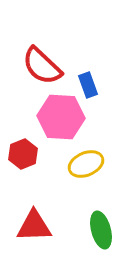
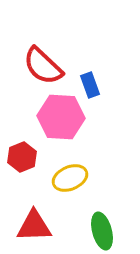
red semicircle: moved 1 px right
blue rectangle: moved 2 px right
red hexagon: moved 1 px left, 3 px down
yellow ellipse: moved 16 px left, 14 px down
green ellipse: moved 1 px right, 1 px down
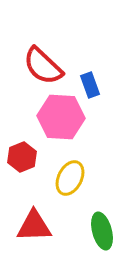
yellow ellipse: rotated 40 degrees counterclockwise
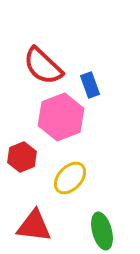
pink hexagon: rotated 24 degrees counterclockwise
yellow ellipse: rotated 16 degrees clockwise
red triangle: rotated 9 degrees clockwise
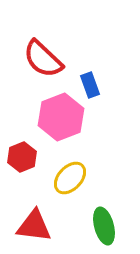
red semicircle: moved 7 px up
green ellipse: moved 2 px right, 5 px up
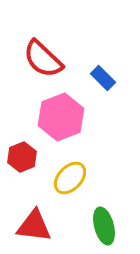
blue rectangle: moved 13 px right, 7 px up; rotated 25 degrees counterclockwise
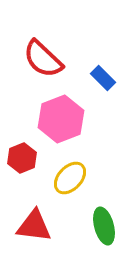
pink hexagon: moved 2 px down
red hexagon: moved 1 px down
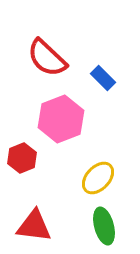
red semicircle: moved 4 px right, 1 px up
yellow ellipse: moved 28 px right
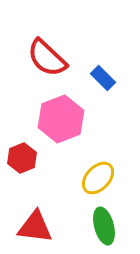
red triangle: moved 1 px right, 1 px down
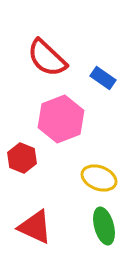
blue rectangle: rotated 10 degrees counterclockwise
red hexagon: rotated 16 degrees counterclockwise
yellow ellipse: moved 1 px right; rotated 68 degrees clockwise
red triangle: rotated 18 degrees clockwise
